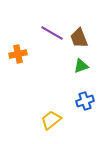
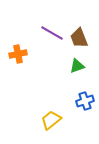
green triangle: moved 4 px left
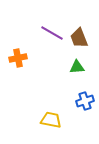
orange cross: moved 4 px down
green triangle: moved 1 px down; rotated 14 degrees clockwise
yellow trapezoid: rotated 50 degrees clockwise
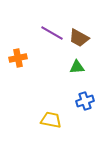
brown trapezoid: rotated 40 degrees counterclockwise
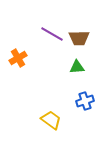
purple line: moved 1 px down
brown trapezoid: rotated 30 degrees counterclockwise
orange cross: rotated 18 degrees counterclockwise
yellow trapezoid: rotated 25 degrees clockwise
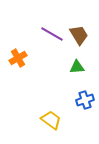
brown trapezoid: moved 3 px up; rotated 120 degrees counterclockwise
blue cross: moved 1 px up
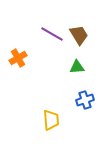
yellow trapezoid: rotated 50 degrees clockwise
